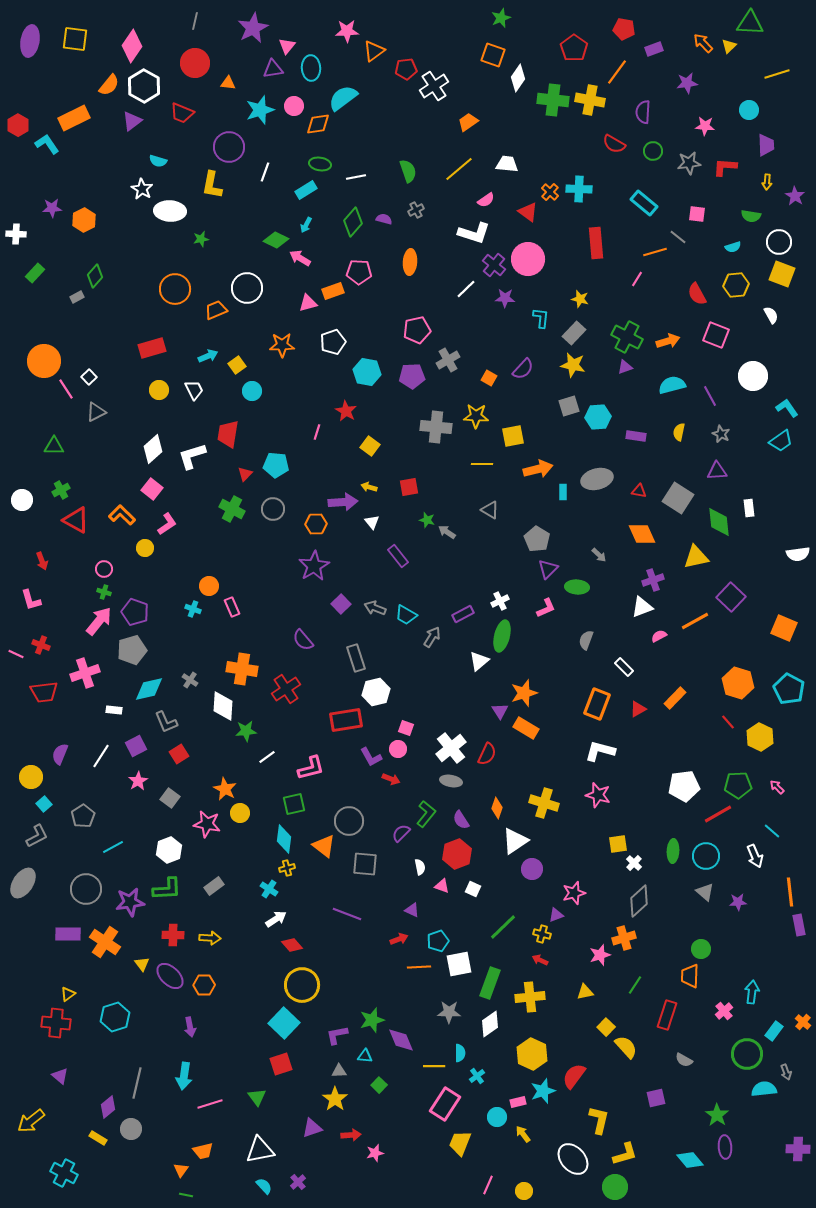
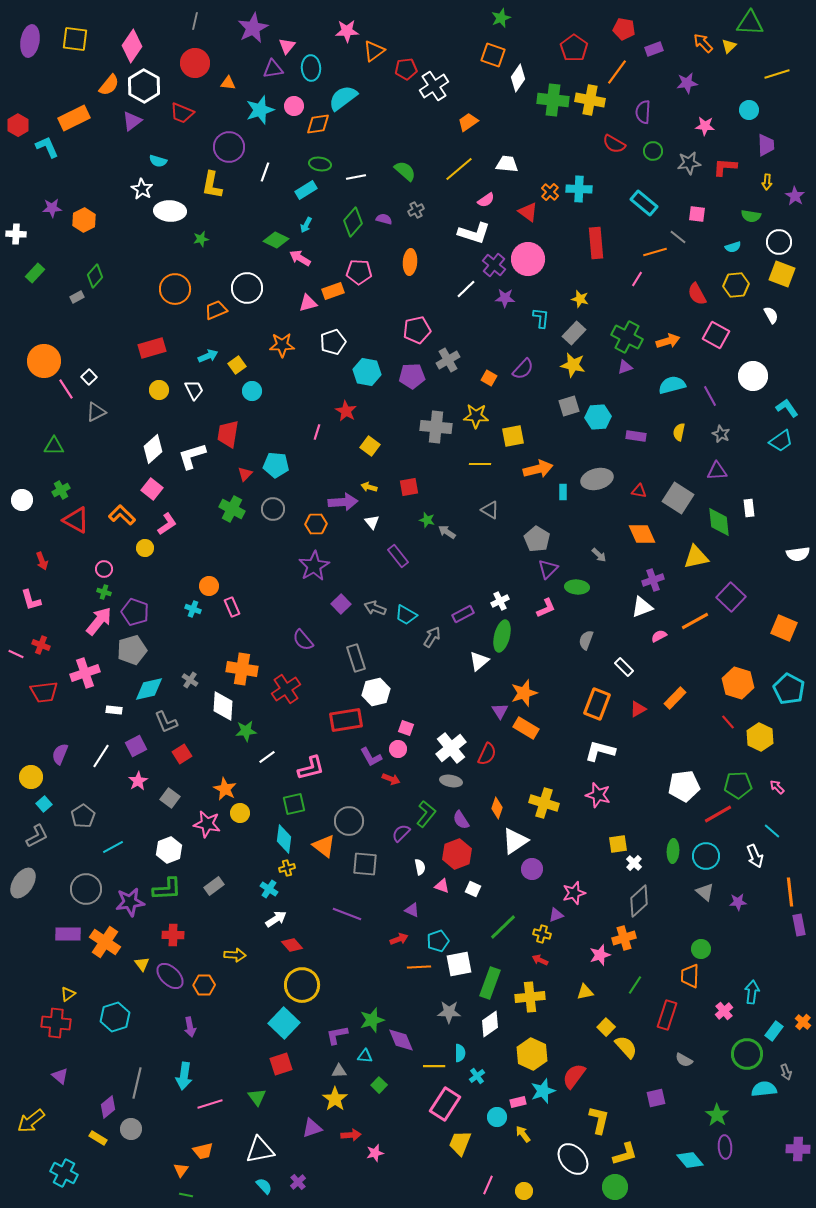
cyan L-shape at (47, 144): moved 3 px down; rotated 10 degrees clockwise
green semicircle at (408, 171): moved 3 px left; rotated 30 degrees counterclockwise
pink square at (716, 335): rotated 8 degrees clockwise
yellow line at (482, 464): moved 2 px left
red square at (179, 754): moved 3 px right
yellow arrow at (210, 938): moved 25 px right, 17 px down
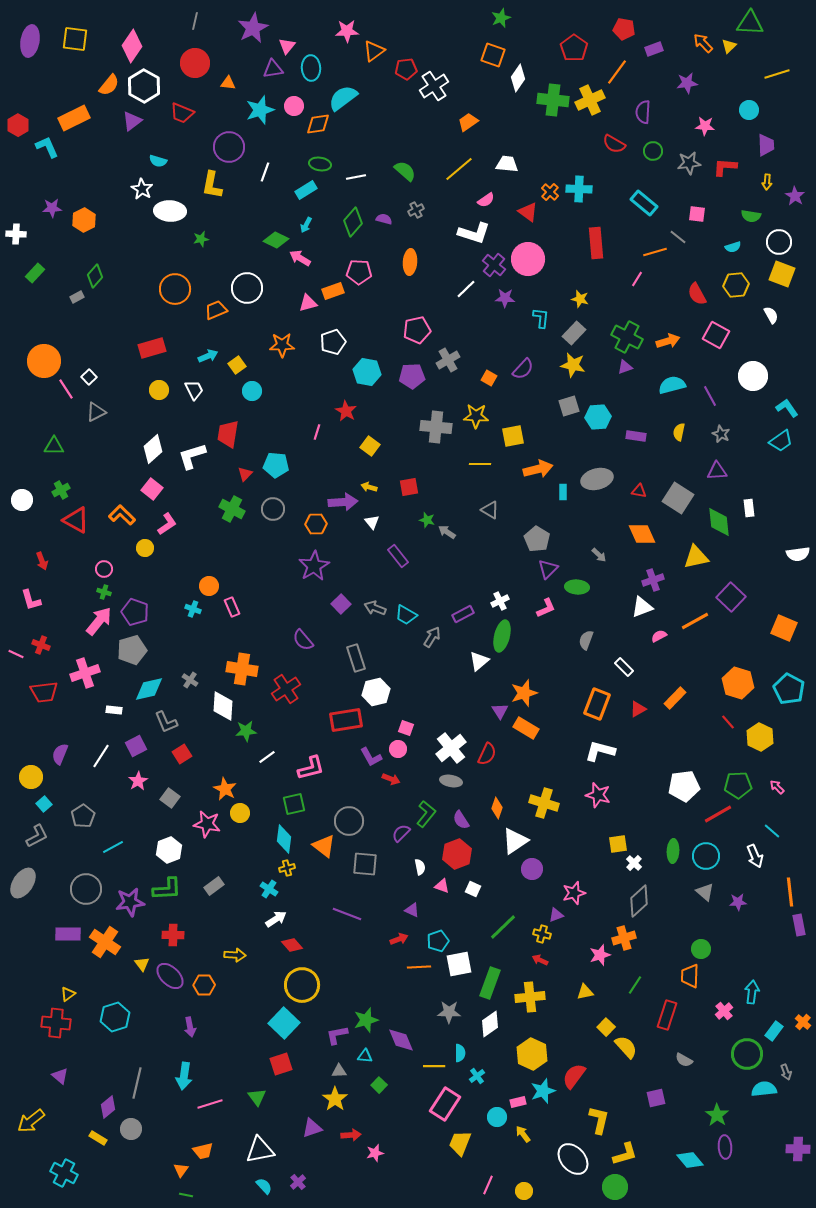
yellow cross at (590, 100): rotated 36 degrees counterclockwise
green star at (372, 1020): moved 6 px left
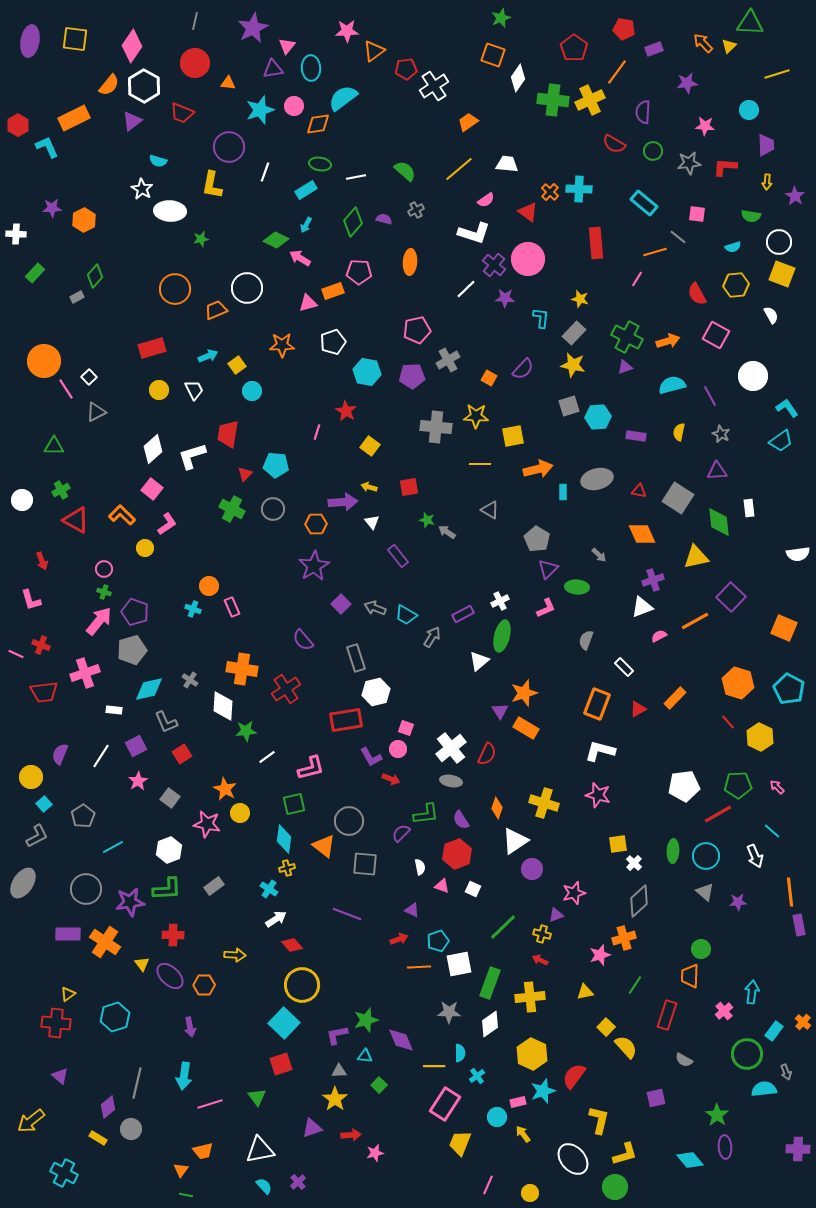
green L-shape at (426, 814): rotated 44 degrees clockwise
yellow circle at (524, 1191): moved 6 px right, 2 px down
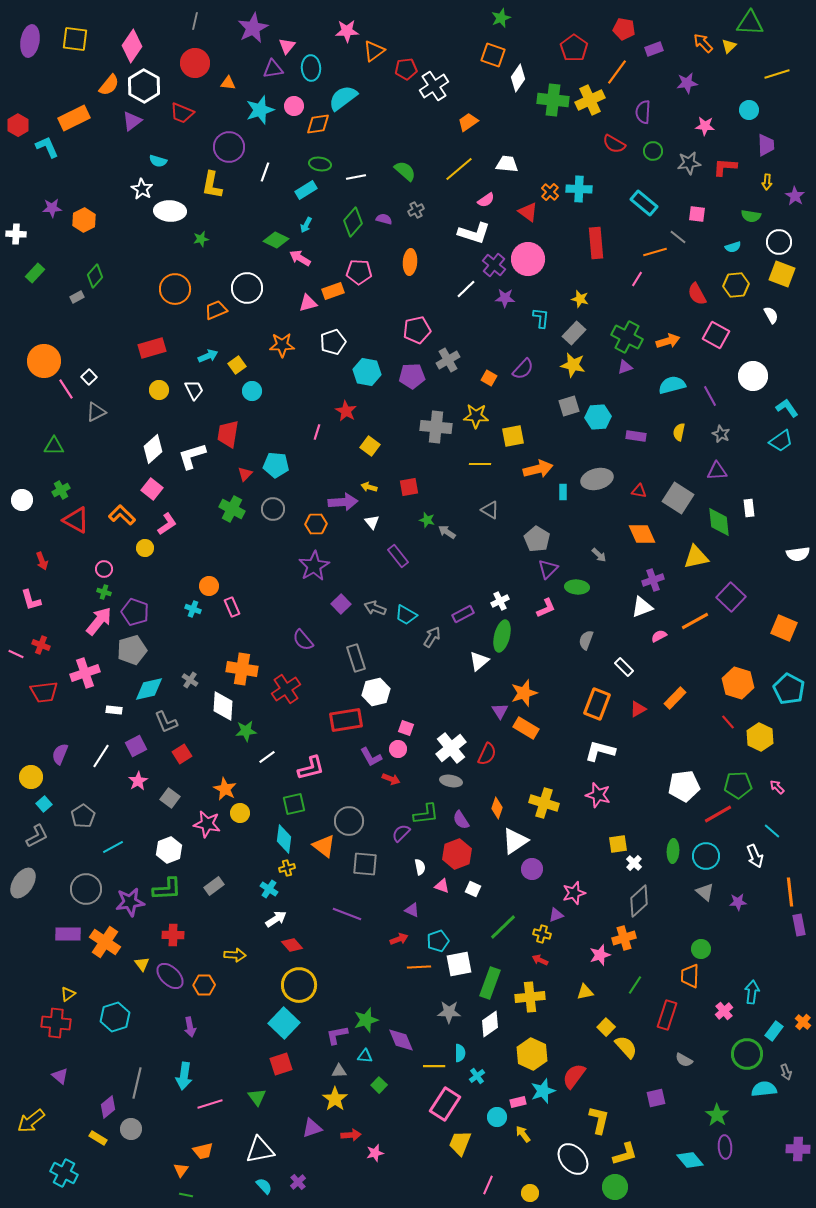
yellow circle at (302, 985): moved 3 px left
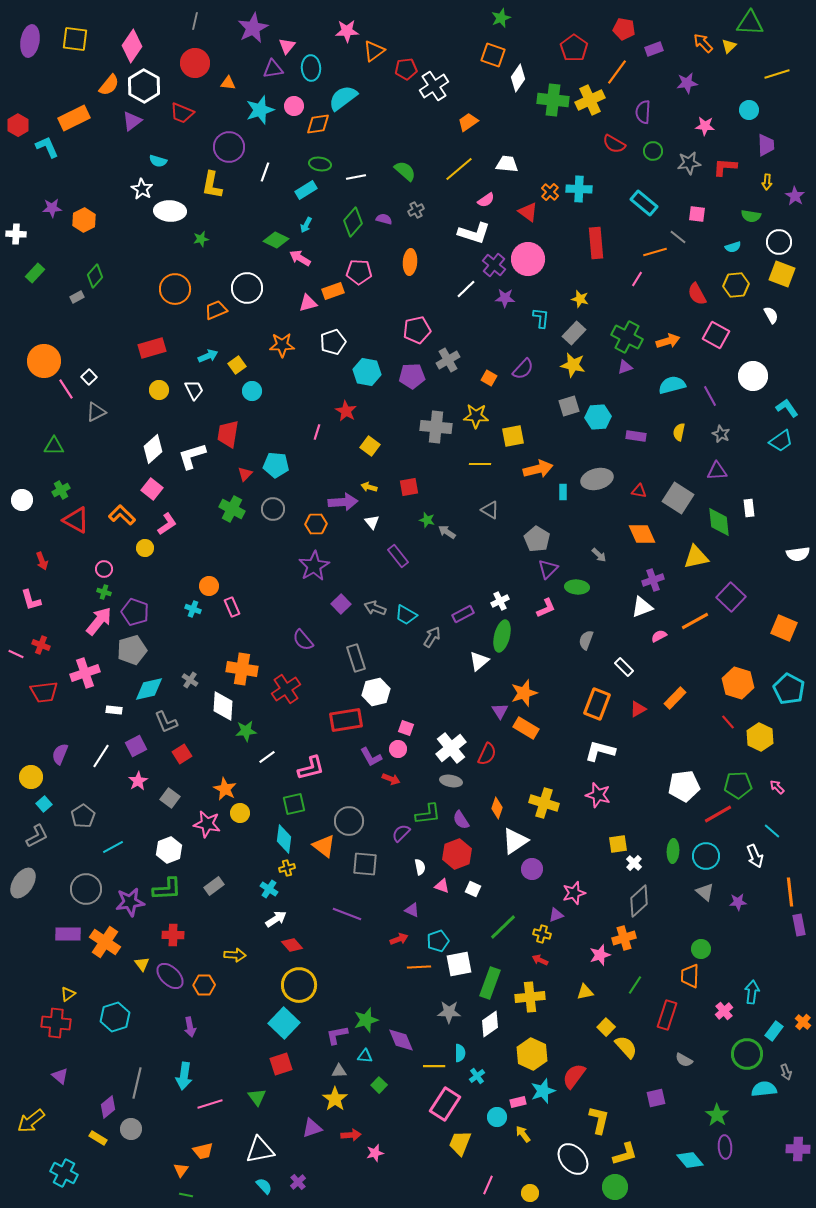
green L-shape at (426, 814): moved 2 px right
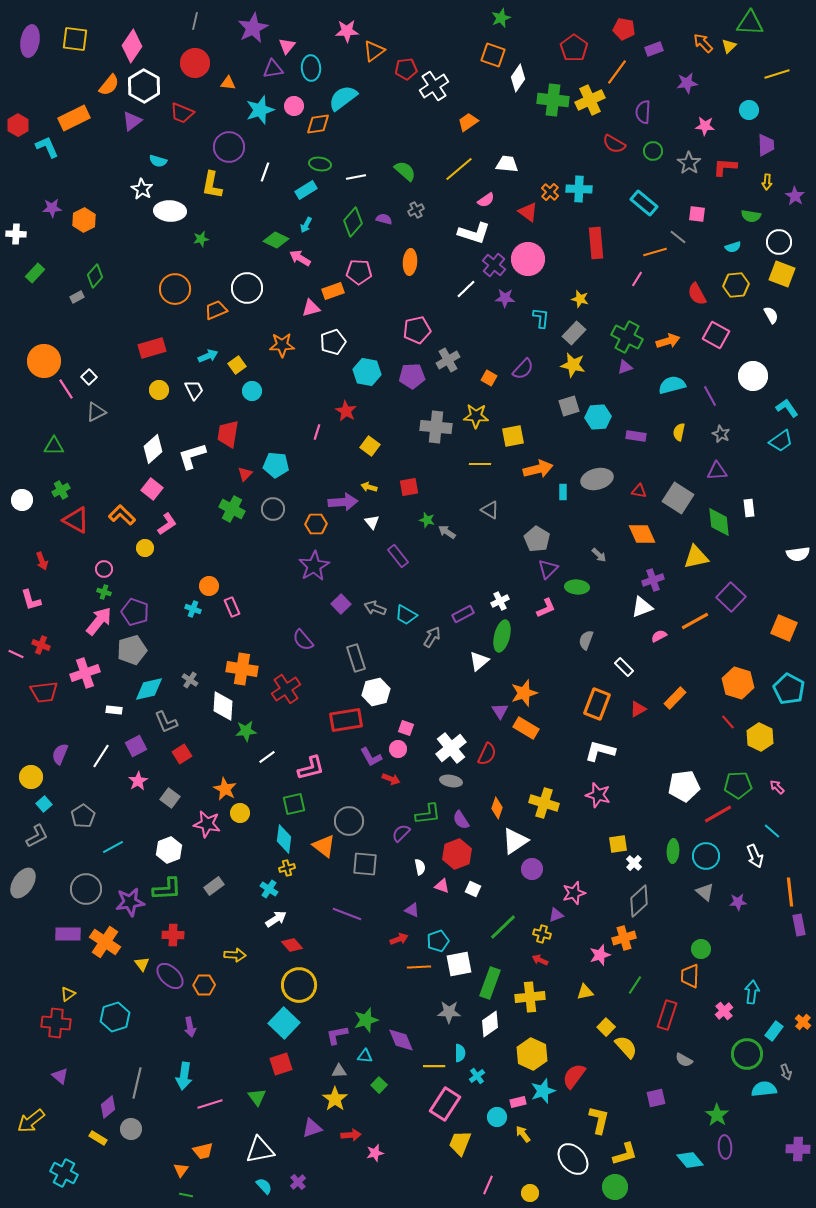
gray star at (689, 163): rotated 30 degrees counterclockwise
pink triangle at (308, 303): moved 3 px right, 5 px down
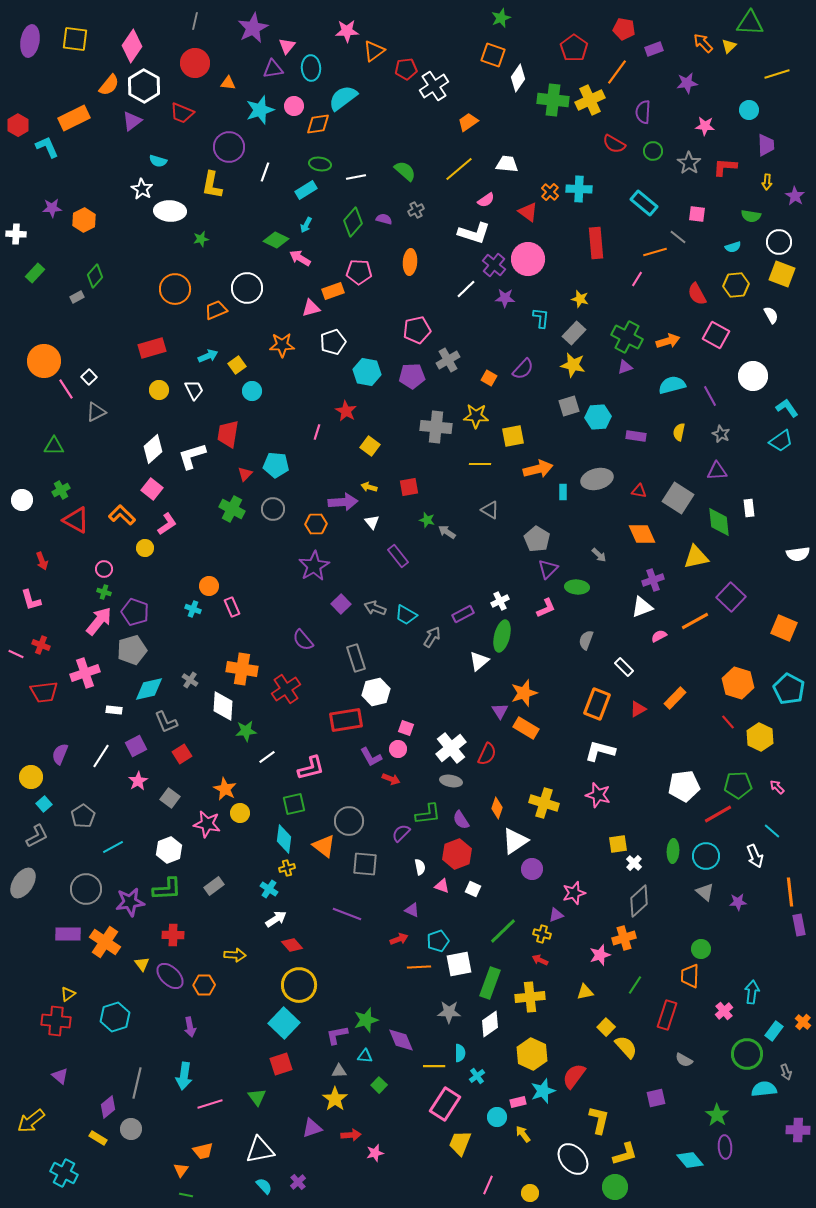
green line at (503, 927): moved 4 px down
red cross at (56, 1023): moved 2 px up
purple cross at (798, 1149): moved 19 px up
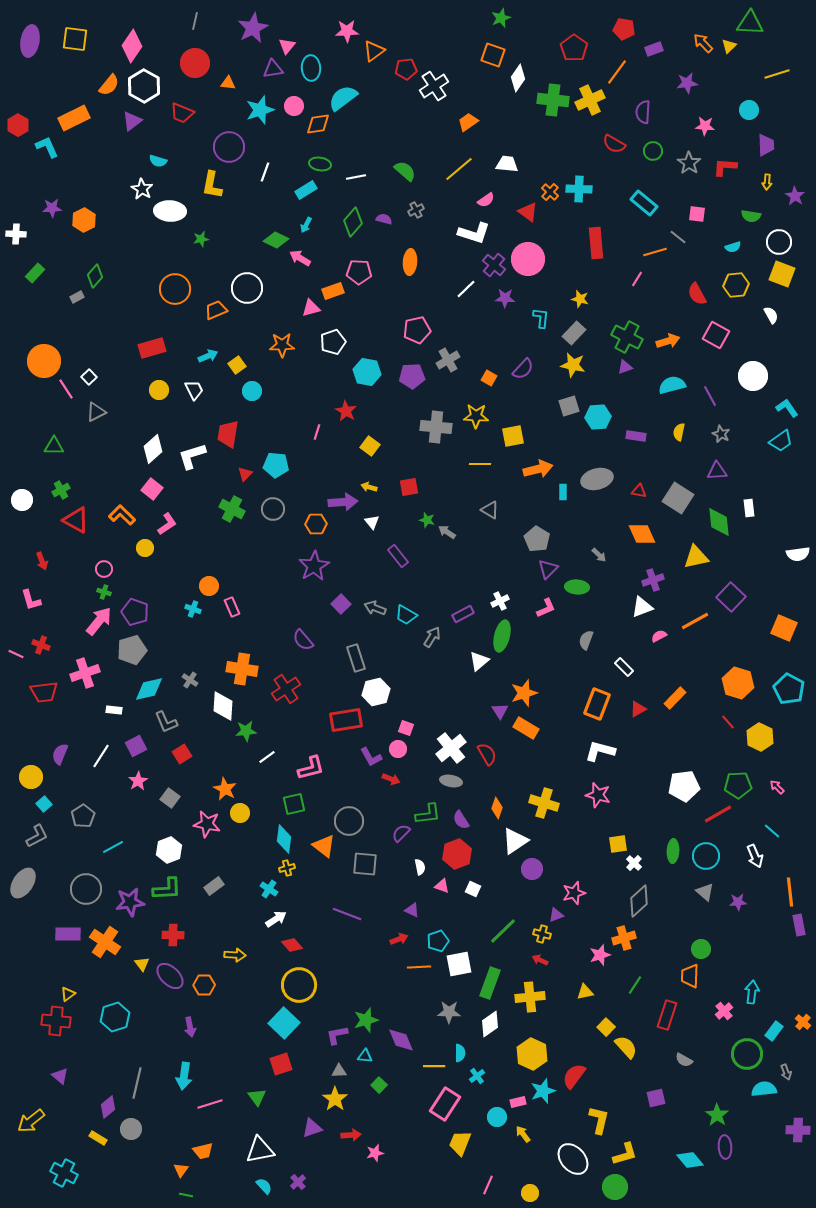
red semicircle at (487, 754): rotated 55 degrees counterclockwise
